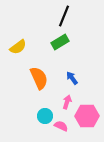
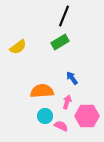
orange semicircle: moved 3 px right, 13 px down; rotated 70 degrees counterclockwise
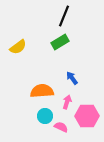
pink semicircle: moved 1 px down
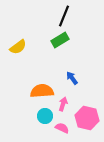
green rectangle: moved 2 px up
pink arrow: moved 4 px left, 2 px down
pink hexagon: moved 2 px down; rotated 15 degrees clockwise
pink semicircle: moved 1 px right, 1 px down
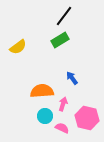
black line: rotated 15 degrees clockwise
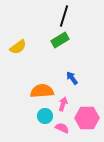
black line: rotated 20 degrees counterclockwise
pink hexagon: rotated 15 degrees counterclockwise
